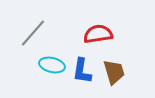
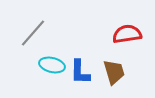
red semicircle: moved 29 px right
blue L-shape: moved 2 px left, 1 px down; rotated 8 degrees counterclockwise
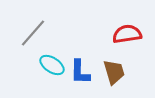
cyan ellipse: rotated 20 degrees clockwise
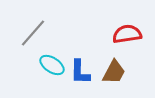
brown trapezoid: rotated 44 degrees clockwise
